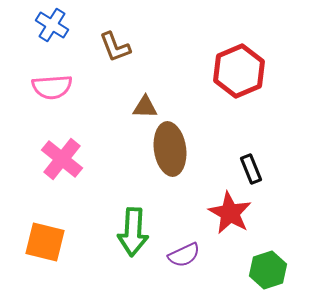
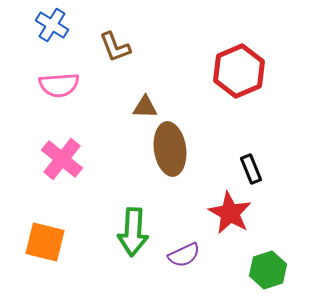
pink semicircle: moved 7 px right, 2 px up
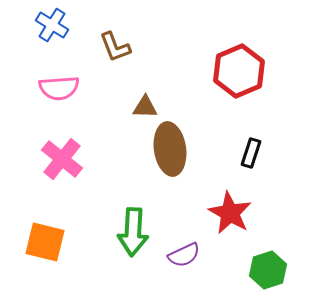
pink semicircle: moved 3 px down
black rectangle: moved 16 px up; rotated 40 degrees clockwise
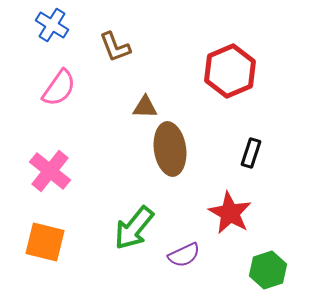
red hexagon: moved 9 px left
pink semicircle: rotated 51 degrees counterclockwise
pink cross: moved 12 px left, 12 px down
green arrow: moved 1 px right, 4 px up; rotated 36 degrees clockwise
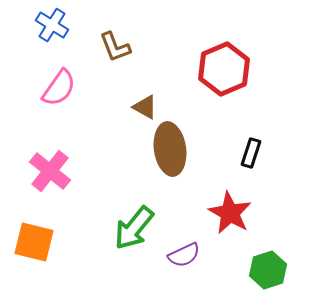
red hexagon: moved 6 px left, 2 px up
brown triangle: rotated 28 degrees clockwise
orange square: moved 11 px left
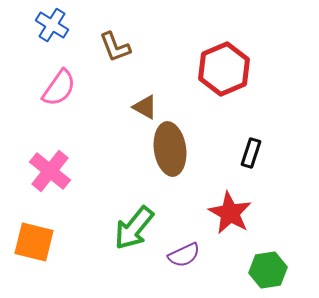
green hexagon: rotated 9 degrees clockwise
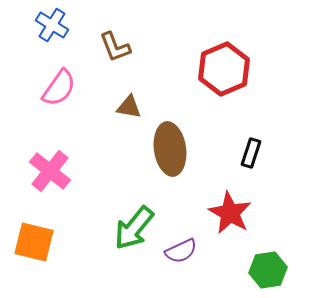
brown triangle: moved 16 px left; rotated 20 degrees counterclockwise
purple semicircle: moved 3 px left, 4 px up
